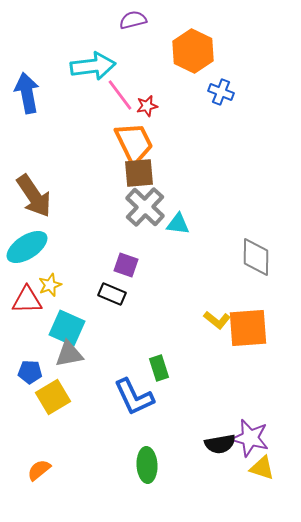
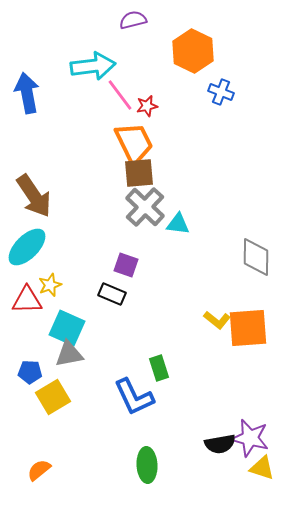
cyan ellipse: rotated 12 degrees counterclockwise
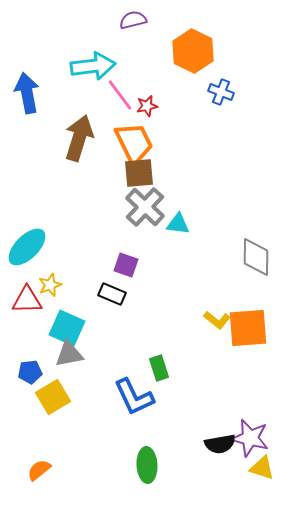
brown arrow: moved 45 px right, 58 px up; rotated 129 degrees counterclockwise
blue pentagon: rotated 10 degrees counterclockwise
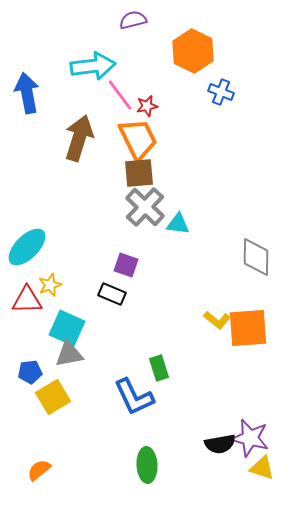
orange trapezoid: moved 4 px right, 4 px up
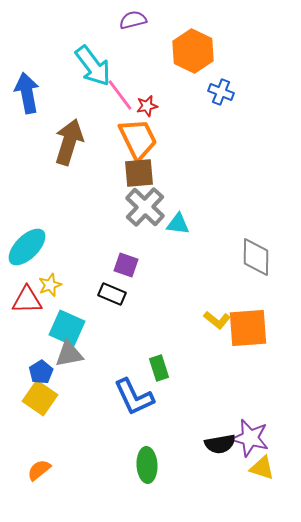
cyan arrow: rotated 60 degrees clockwise
brown arrow: moved 10 px left, 4 px down
blue pentagon: moved 11 px right; rotated 25 degrees counterclockwise
yellow square: moved 13 px left, 1 px down; rotated 24 degrees counterclockwise
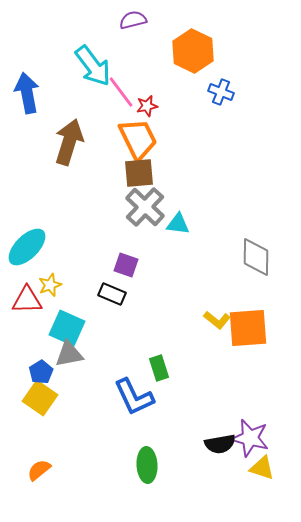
pink line: moved 1 px right, 3 px up
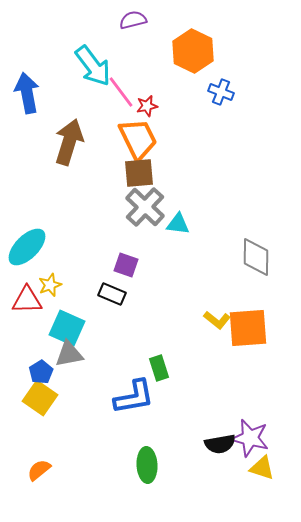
blue L-shape: rotated 75 degrees counterclockwise
